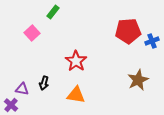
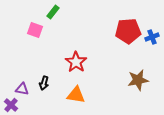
pink square: moved 3 px right, 3 px up; rotated 28 degrees counterclockwise
blue cross: moved 4 px up
red star: moved 1 px down
brown star: rotated 15 degrees clockwise
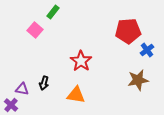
pink square: rotated 21 degrees clockwise
blue cross: moved 5 px left, 13 px down; rotated 16 degrees counterclockwise
red star: moved 5 px right, 1 px up
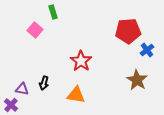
green rectangle: rotated 56 degrees counterclockwise
brown star: moved 1 px left; rotated 30 degrees counterclockwise
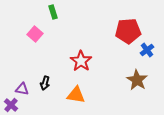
pink square: moved 4 px down
black arrow: moved 1 px right
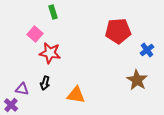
red pentagon: moved 10 px left
red star: moved 31 px left, 8 px up; rotated 25 degrees counterclockwise
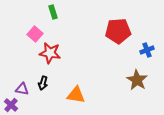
blue cross: rotated 16 degrees clockwise
black arrow: moved 2 px left
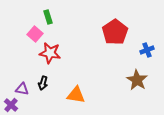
green rectangle: moved 5 px left, 5 px down
red pentagon: moved 3 px left, 1 px down; rotated 30 degrees counterclockwise
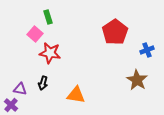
purple triangle: moved 2 px left
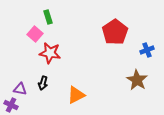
orange triangle: rotated 36 degrees counterclockwise
purple cross: rotated 16 degrees counterclockwise
